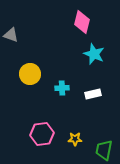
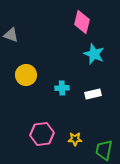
yellow circle: moved 4 px left, 1 px down
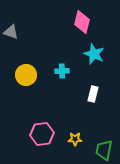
gray triangle: moved 3 px up
cyan cross: moved 17 px up
white rectangle: rotated 63 degrees counterclockwise
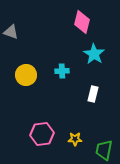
cyan star: rotated 10 degrees clockwise
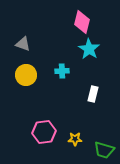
gray triangle: moved 12 px right, 12 px down
cyan star: moved 5 px left, 5 px up
pink hexagon: moved 2 px right, 2 px up
green trapezoid: rotated 85 degrees counterclockwise
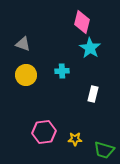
cyan star: moved 1 px right, 1 px up
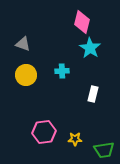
green trapezoid: rotated 25 degrees counterclockwise
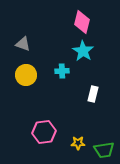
cyan star: moved 7 px left, 3 px down
yellow star: moved 3 px right, 4 px down
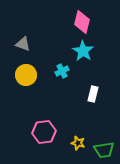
cyan cross: rotated 24 degrees counterclockwise
yellow star: rotated 16 degrees clockwise
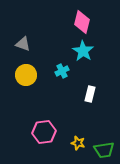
white rectangle: moved 3 px left
